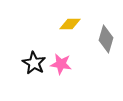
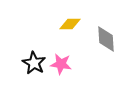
gray diamond: rotated 20 degrees counterclockwise
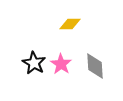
gray diamond: moved 11 px left, 27 px down
pink star: rotated 25 degrees clockwise
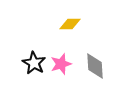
pink star: rotated 20 degrees clockwise
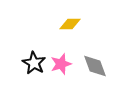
gray diamond: rotated 16 degrees counterclockwise
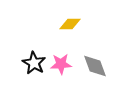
pink star: rotated 15 degrees clockwise
